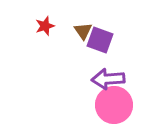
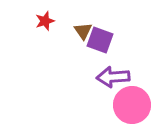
red star: moved 5 px up
purple arrow: moved 5 px right, 2 px up
pink circle: moved 18 px right
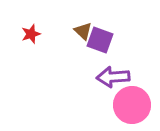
red star: moved 14 px left, 13 px down
brown triangle: rotated 12 degrees counterclockwise
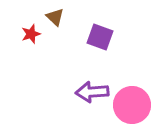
brown triangle: moved 28 px left, 14 px up
purple square: moved 3 px up
purple arrow: moved 21 px left, 15 px down
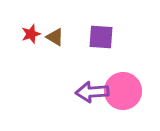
brown triangle: moved 20 px down; rotated 12 degrees counterclockwise
purple square: moved 1 px right; rotated 16 degrees counterclockwise
pink circle: moved 9 px left, 14 px up
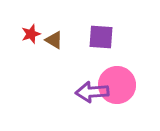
brown triangle: moved 1 px left, 3 px down
pink circle: moved 6 px left, 6 px up
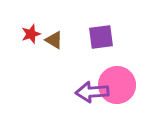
purple square: rotated 12 degrees counterclockwise
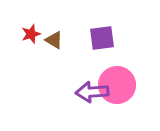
purple square: moved 1 px right, 1 px down
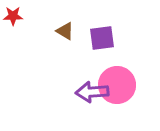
red star: moved 18 px left, 18 px up; rotated 18 degrees clockwise
brown triangle: moved 11 px right, 9 px up
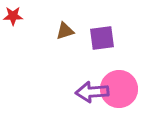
brown triangle: rotated 48 degrees counterclockwise
pink circle: moved 2 px right, 4 px down
